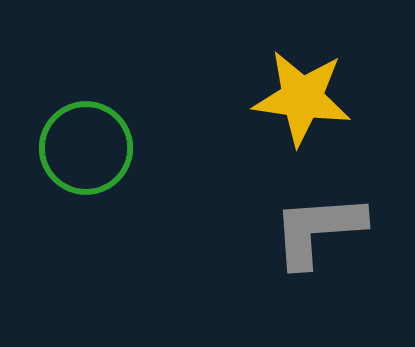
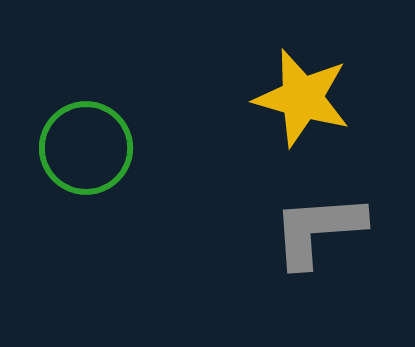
yellow star: rotated 8 degrees clockwise
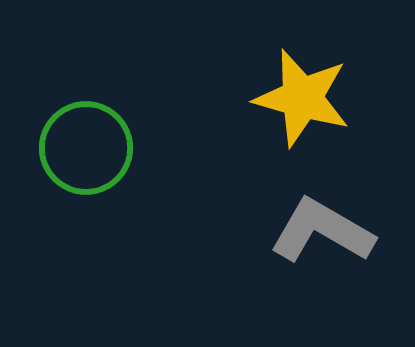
gray L-shape: moved 4 px right, 1 px down; rotated 34 degrees clockwise
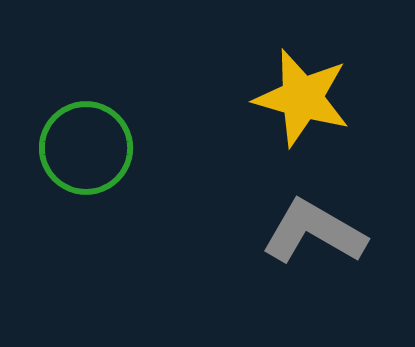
gray L-shape: moved 8 px left, 1 px down
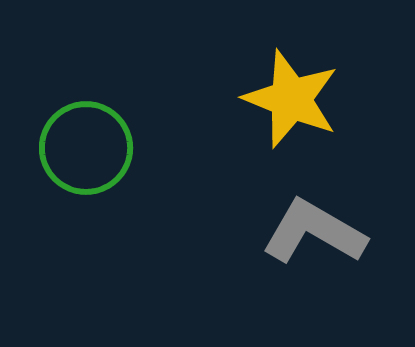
yellow star: moved 11 px left, 1 px down; rotated 6 degrees clockwise
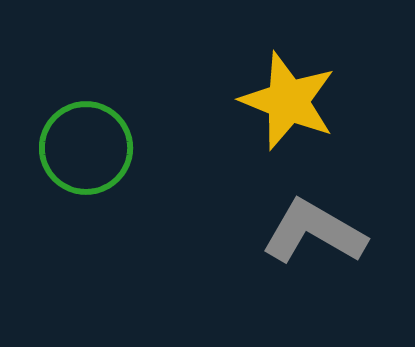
yellow star: moved 3 px left, 2 px down
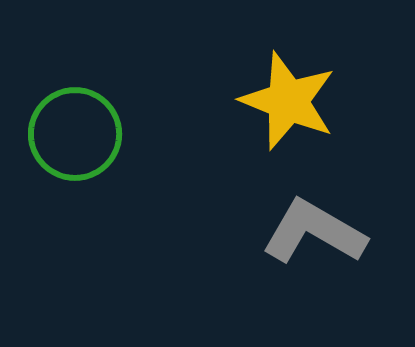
green circle: moved 11 px left, 14 px up
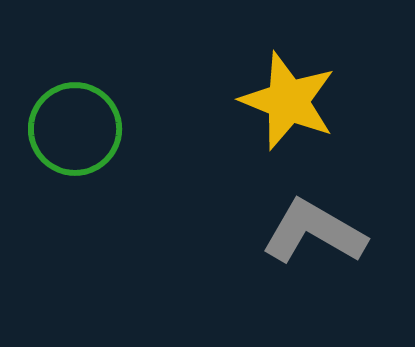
green circle: moved 5 px up
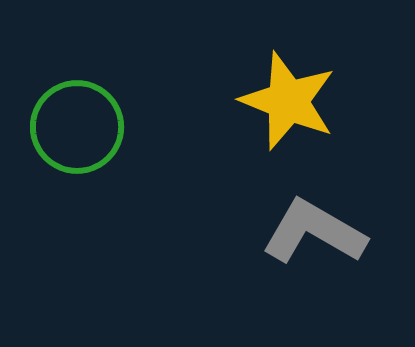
green circle: moved 2 px right, 2 px up
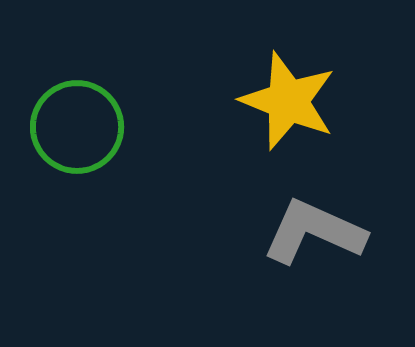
gray L-shape: rotated 6 degrees counterclockwise
